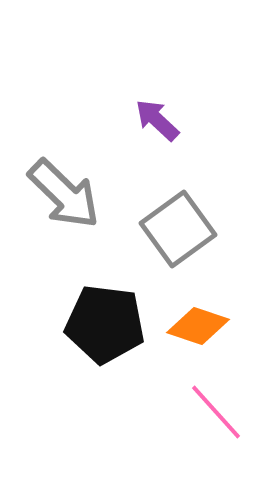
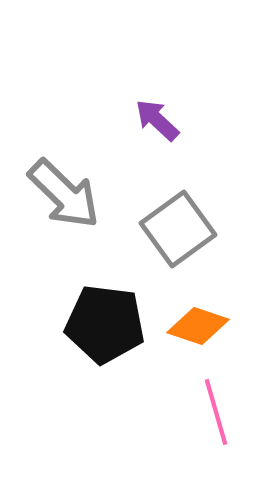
pink line: rotated 26 degrees clockwise
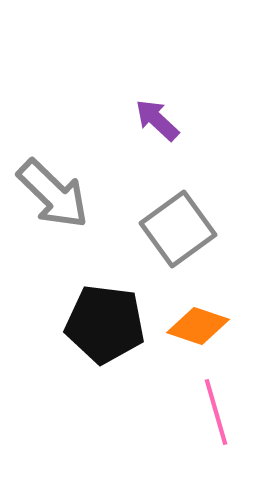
gray arrow: moved 11 px left
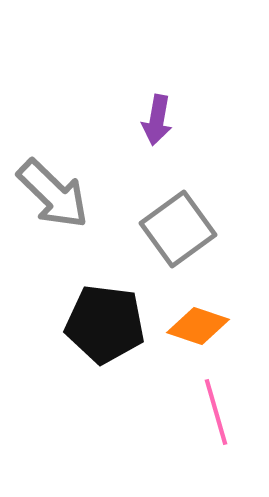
purple arrow: rotated 123 degrees counterclockwise
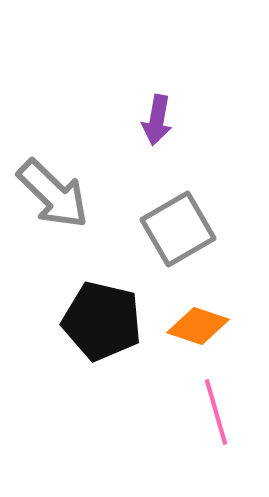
gray square: rotated 6 degrees clockwise
black pentagon: moved 3 px left, 3 px up; rotated 6 degrees clockwise
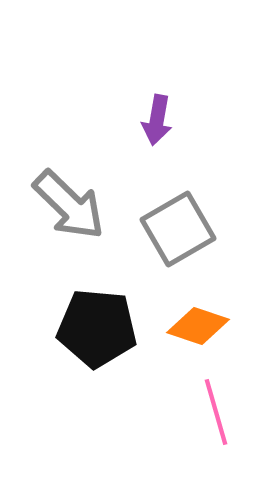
gray arrow: moved 16 px right, 11 px down
black pentagon: moved 5 px left, 7 px down; rotated 8 degrees counterclockwise
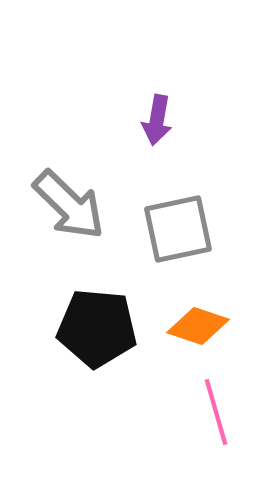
gray square: rotated 18 degrees clockwise
